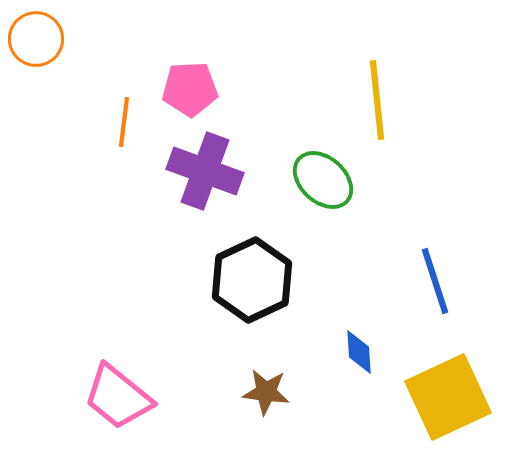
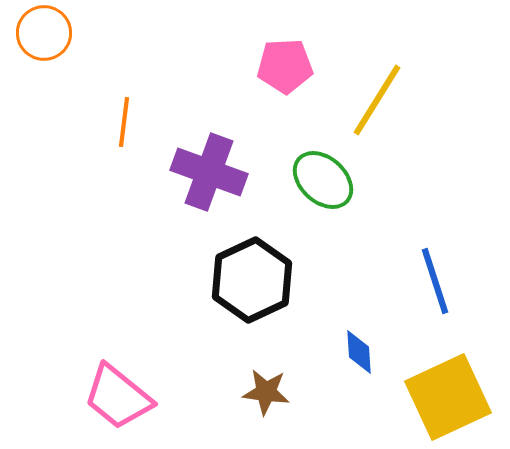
orange circle: moved 8 px right, 6 px up
pink pentagon: moved 95 px right, 23 px up
yellow line: rotated 38 degrees clockwise
purple cross: moved 4 px right, 1 px down
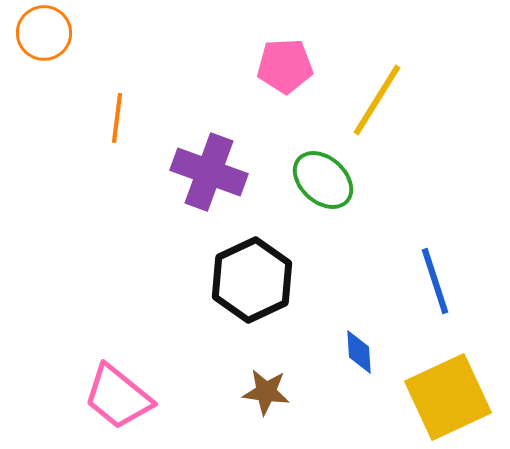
orange line: moved 7 px left, 4 px up
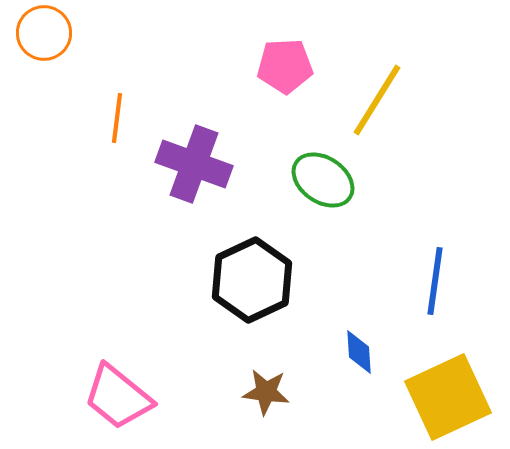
purple cross: moved 15 px left, 8 px up
green ellipse: rotated 8 degrees counterclockwise
blue line: rotated 26 degrees clockwise
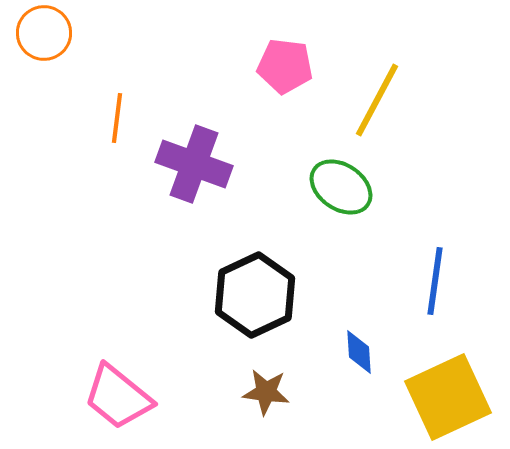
pink pentagon: rotated 10 degrees clockwise
yellow line: rotated 4 degrees counterclockwise
green ellipse: moved 18 px right, 7 px down
black hexagon: moved 3 px right, 15 px down
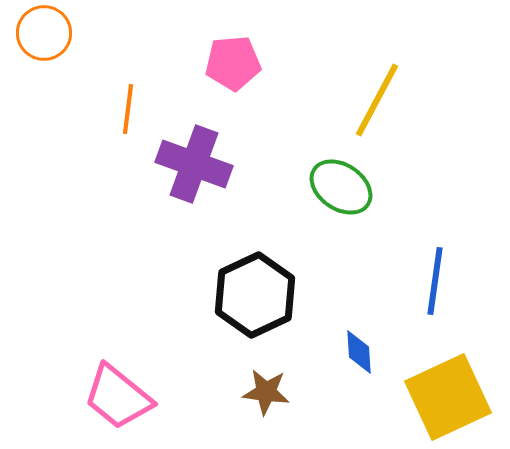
pink pentagon: moved 52 px left, 3 px up; rotated 12 degrees counterclockwise
orange line: moved 11 px right, 9 px up
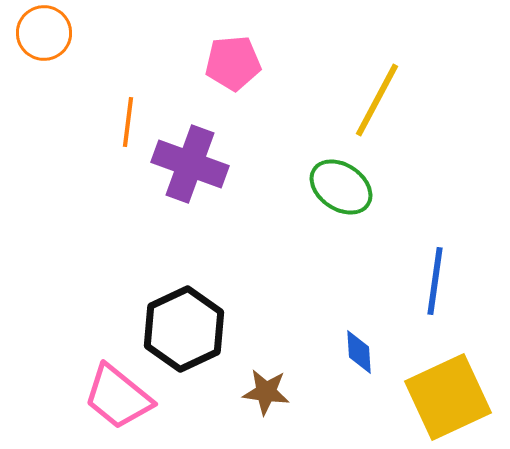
orange line: moved 13 px down
purple cross: moved 4 px left
black hexagon: moved 71 px left, 34 px down
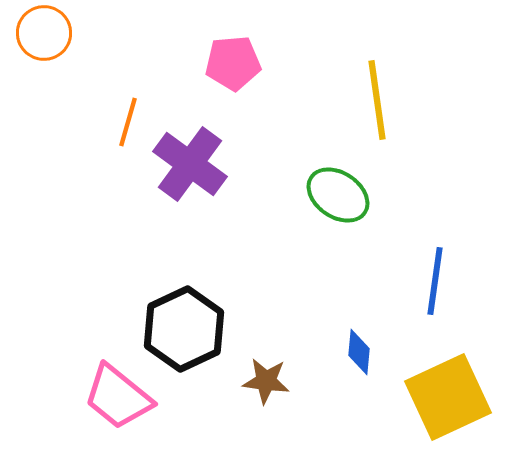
yellow line: rotated 36 degrees counterclockwise
orange line: rotated 9 degrees clockwise
purple cross: rotated 16 degrees clockwise
green ellipse: moved 3 px left, 8 px down
blue diamond: rotated 9 degrees clockwise
brown star: moved 11 px up
